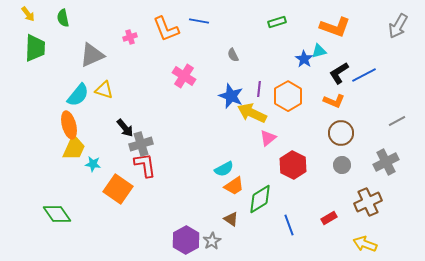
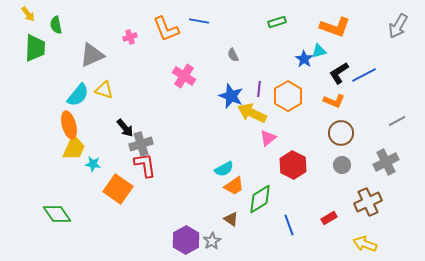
green semicircle at (63, 18): moved 7 px left, 7 px down
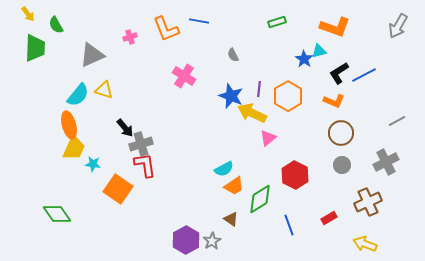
green semicircle at (56, 25): rotated 18 degrees counterclockwise
red hexagon at (293, 165): moved 2 px right, 10 px down
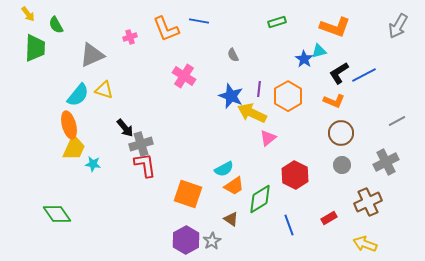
orange square at (118, 189): moved 70 px right, 5 px down; rotated 16 degrees counterclockwise
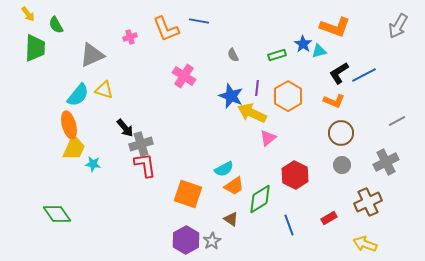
green rectangle at (277, 22): moved 33 px down
blue star at (304, 59): moved 1 px left, 15 px up
purple line at (259, 89): moved 2 px left, 1 px up
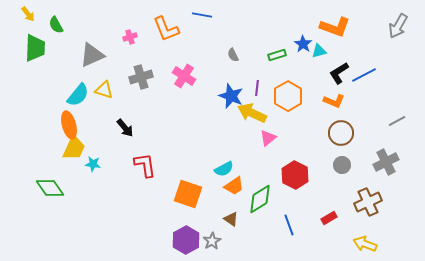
blue line at (199, 21): moved 3 px right, 6 px up
gray cross at (141, 144): moved 67 px up
green diamond at (57, 214): moved 7 px left, 26 px up
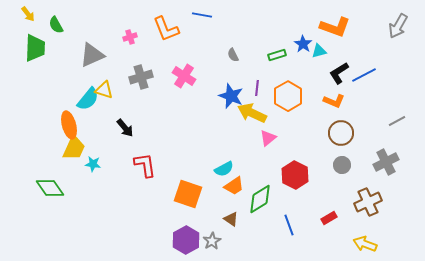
cyan semicircle at (78, 95): moved 10 px right, 4 px down
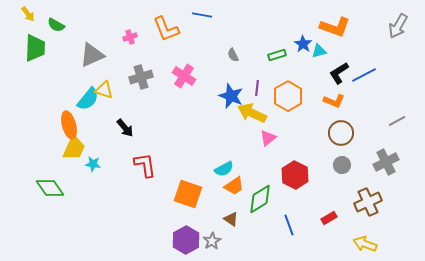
green semicircle at (56, 25): rotated 30 degrees counterclockwise
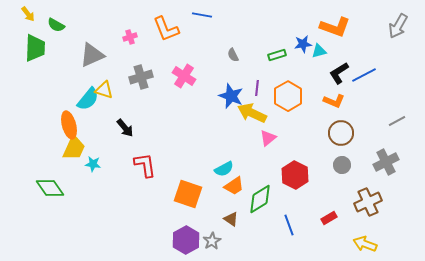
blue star at (303, 44): rotated 30 degrees clockwise
